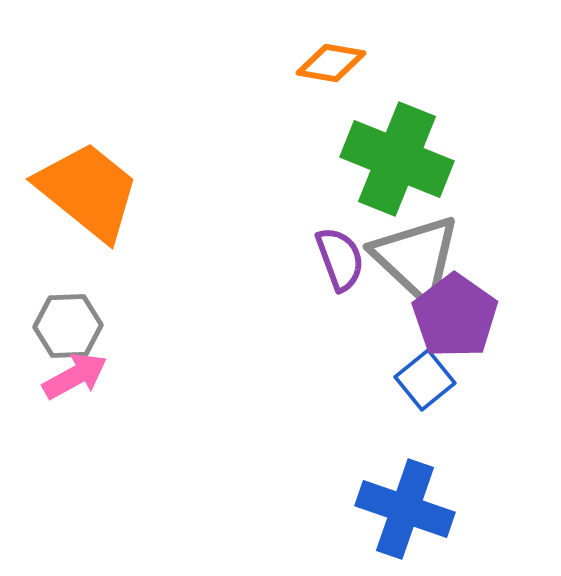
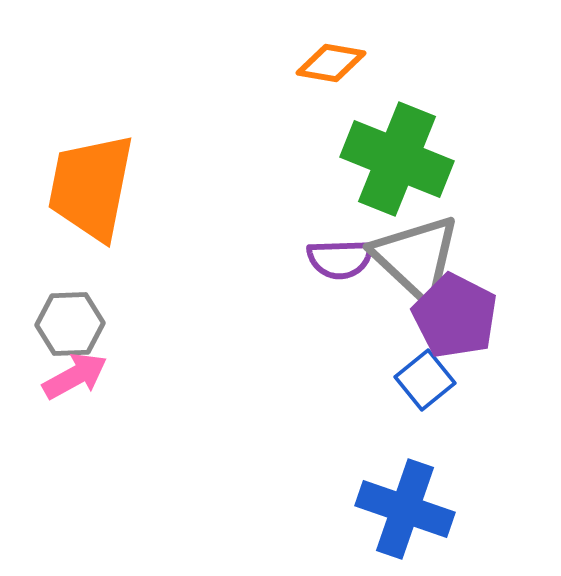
orange trapezoid: moved 3 px right, 4 px up; rotated 118 degrees counterclockwise
purple semicircle: rotated 108 degrees clockwise
purple pentagon: rotated 8 degrees counterclockwise
gray hexagon: moved 2 px right, 2 px up
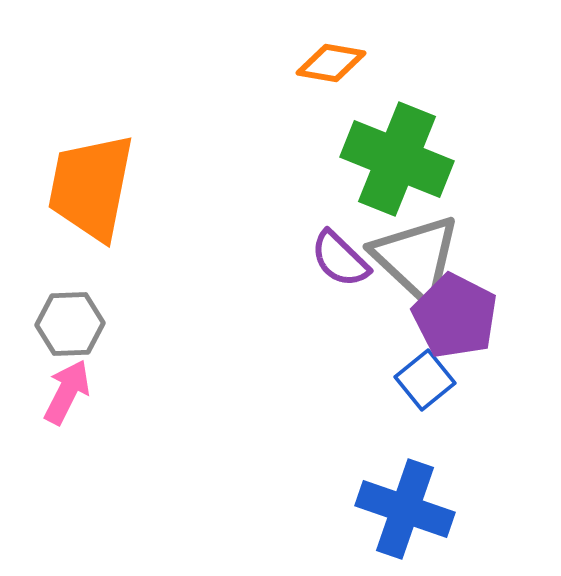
purple semicircle: rotated 46 degrees clockwise
pink arrow: moved 8 px left, 16 px down; rotated 34 degrees counterclockwise
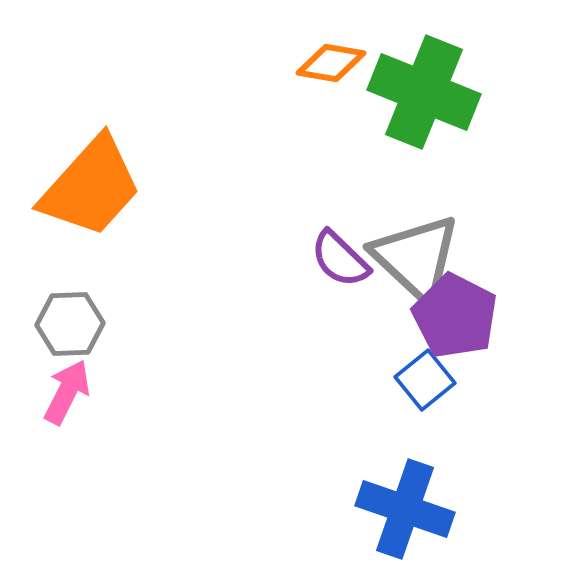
green cross: moved 27 px right, 67 px up
orange trapezoid: rotated 149 degrees counterclockwise
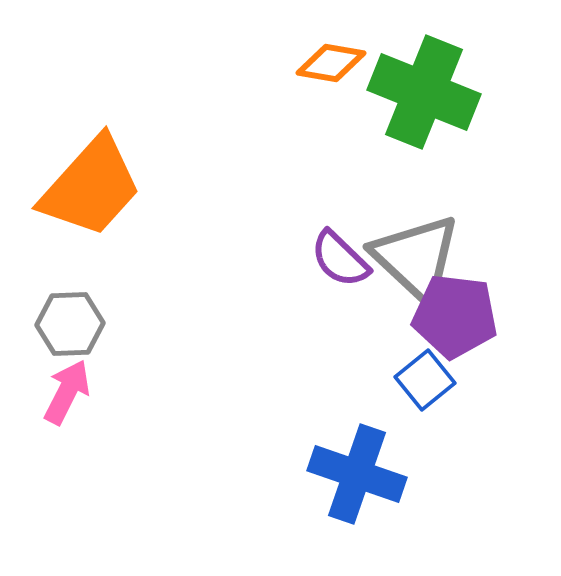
purple pentagon: rotated 20 degrees counterclockwise
blue cross: moved 48 px left, 35 px up
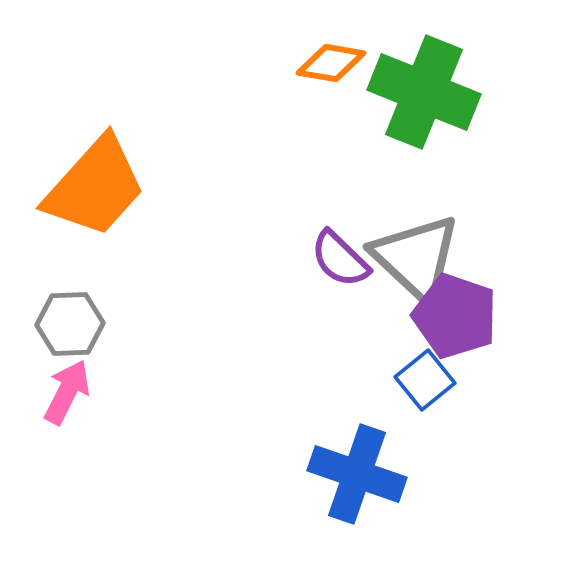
orange trapezoid: moved 4 px right
purple pentagon: rotated 12 degrees clockwise
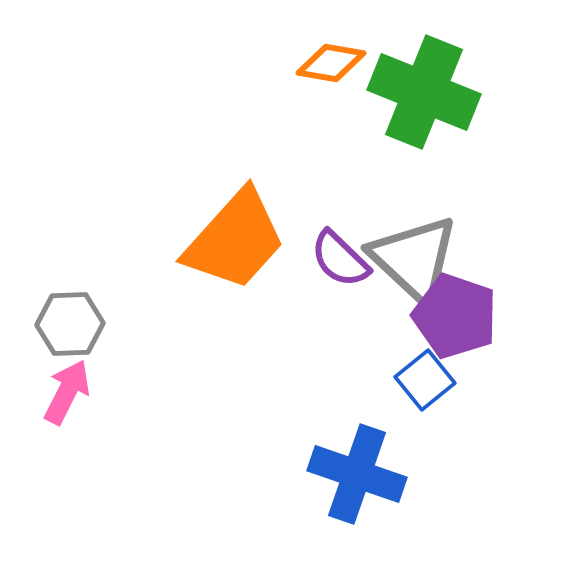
orange trapezoid: moved 140 px right, 53 px down
gray triangle: moved 2 px left, 1 px down
